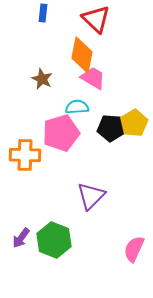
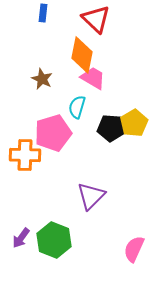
cyan semicircle: rotated 70 degrees counterclockwise
pink pentagon: moved 8 px left
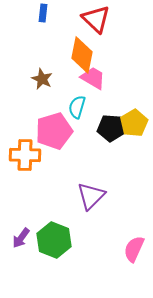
pink pentagon: moved 1 px right, 2 px up
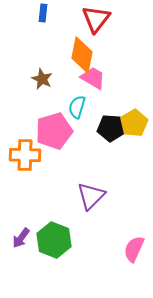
red triangle: rotated 24 degrees clockwise
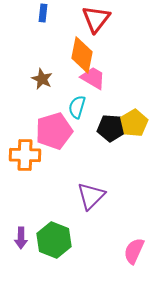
purple arrow: rotated 35 degrees counterclockwise
pink semicircle: moved 2 px down
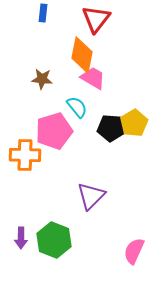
brown star: rotated 20 degrees counterclockwise
cyan semicircle: rotated 125 degrees clockwise
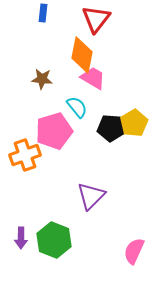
orange cross: rotated 20 degrees counterclockwise
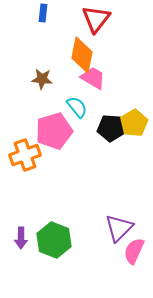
purple triangle: moved 28 px right, 32 px down
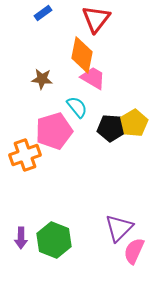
blue rectangle: rotated 48 degrees clockwise
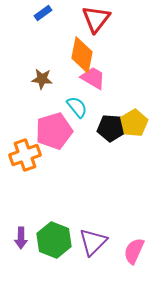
purple triangle: moved 26 px left, 14 px down
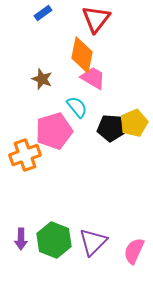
brown star: rotated 15 degrees clockwise
yellow pentagon: rotated 8 degrees clockwise
purple arrow: moved 1 px down
